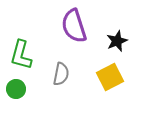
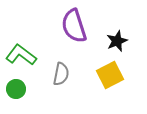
green L-shape: rotated 112 degrees clockwise
yellow square: moved 2 px up
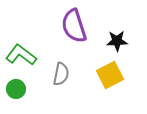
black star: rotated 20 degrees clockwise
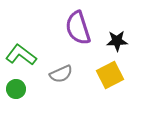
purple semicircle: moved 4 px right, 2 px down
gray semicircle: rotated 55 degrees clockwise
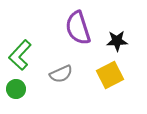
green L-shape: moved 1 px left; rotated 84 degrees counterclockwise
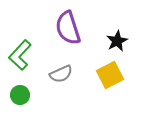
purple semicircle: moved 10 px left
black star: rotated 25 degrees counterclockwise
green circle: moved 4 px right, 6 px down
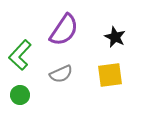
purple semicircle: moved 4 px left, 2 px down; rotated 128 degrees counterclockwise
black star: moved 2 px left, 4 px up; rotated 20 degrees counterclockwise
yellow square: rotated 20 degrees clockwise
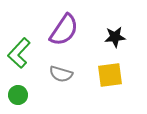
black star: rotated 30 degrees counterclockwise
green L-shape: moved 1 px left, 2 px up
gray semicircle: rotated 40 degrees clockwise
green circle: moved 2 px left
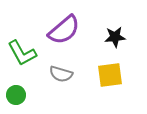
purple semicircle: rotated 16 degrees clockwise
green L-shape: moved 3 px right; rotated 72 degrees counterclockwise
green circle: moved 2 px left
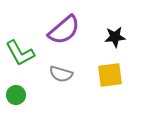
green L-shape: moved 2 px left
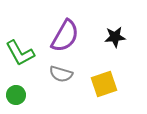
purple semicircle: moved 1 px right, 6 px down; rotated 20 degrees counterclockwise
yellow square: moved 6 px left, 9 px down; rotated 12 degrees counterclockwise
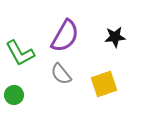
gray semicircle: rotated 35 degrees clockwise
green circle: moved 2 px left
